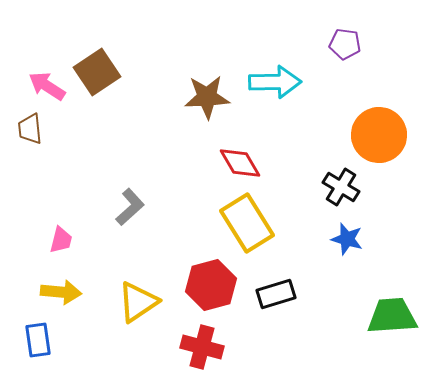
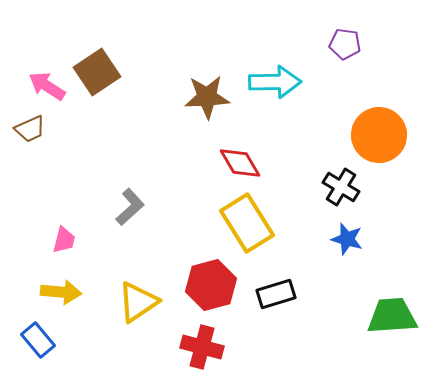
brown trapezoid: rotated 108 degrees counterclockwise
pink trapezoid: moved 3 px right
blue rectangle: rotated 32 degrees counterclockwise
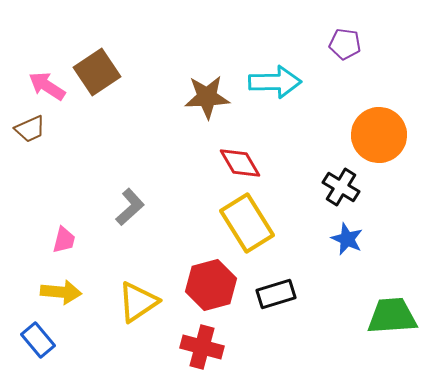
blue star: rotated 8 degrees clockwise
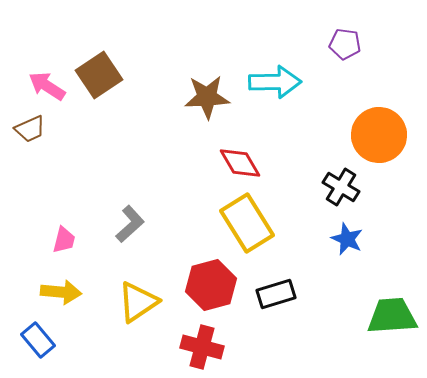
brown square: moved 2 px right, 3 px down
gray L-shape: moved 17 px down
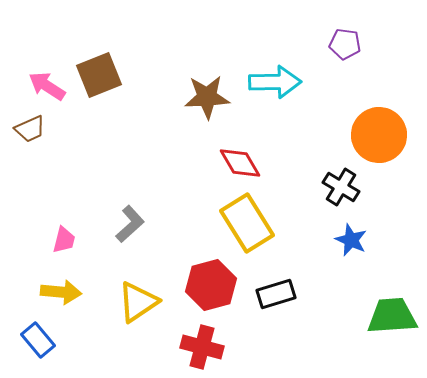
brown square: rotated 12 degrees clockwise
blue star: moved 4 px right, 1 px down
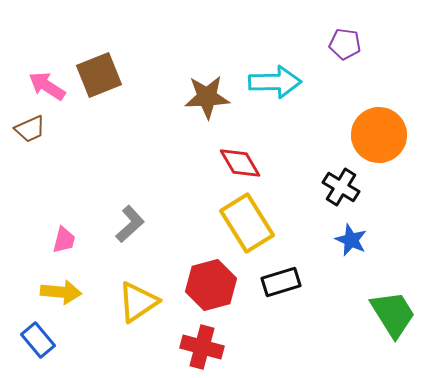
black rectangle: moved 5 px right, 12 px up
green trapezoid: moved 1 px right, 2 px up; rotated 62 degrees clockwise
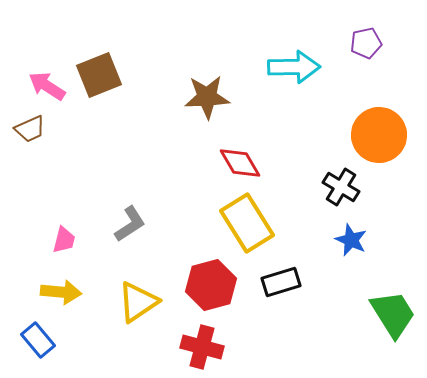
purple pentagon: moved 21 px right, 1 px up; rotated 20 degrees counterclockwise
cyan arrow: moved 19 px right, 15 px up
gray L-shape: rotated 9 degrees clockwise
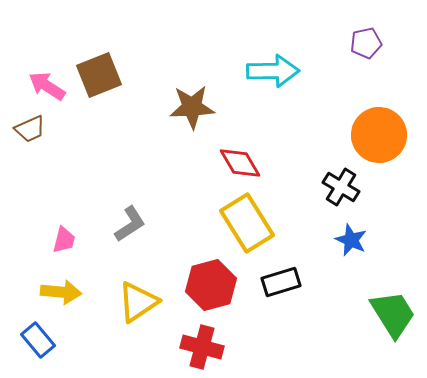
cyan arrow: moved 21 px left, 4 px down
brown star: moved 15 px left, 10 px down
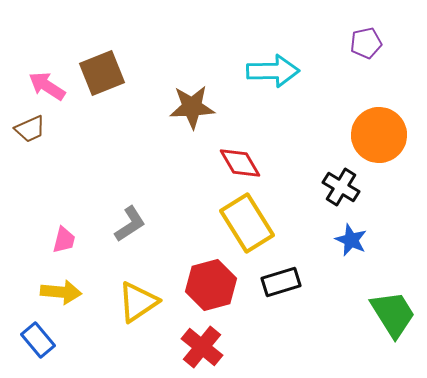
brown square: moved 3 px right, 2 px up
red cross: rotated 24 degrees clockwise
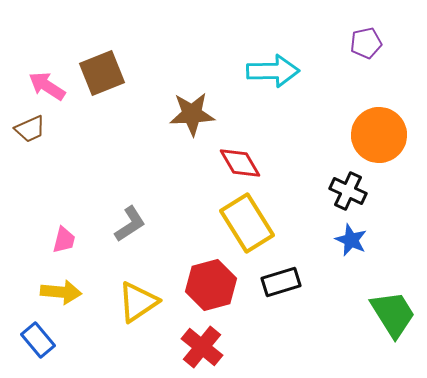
brown star: moved 7 px down
black cross: moved 7 px right, 4 px down; rotated 6 degrees counterclockwise
